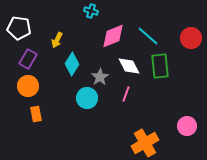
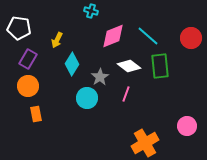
white diamond: rotated 25 degrees counterclockwise
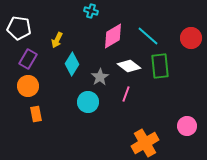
pink diamond: rotated 8 degrees counterclockwise
cyan circle: moved 1 px right, 4 px down
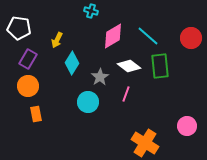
cyan diamond: moved 1 px up
orange cross: rotated 28 degrees counterclockwise
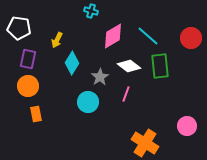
purple rectangle: rotated 18 degrees counterclockwise
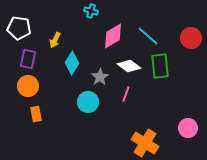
yellow arrow: moved 2 px left
pink circle: moved 1 px right, 2 px down
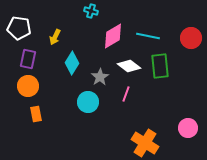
cyan line: rotated 30 degrees counterclockwise
yellow arrow: moved 3 px up
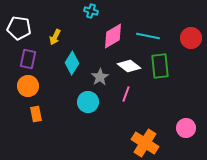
pink circle: moved 2 px left
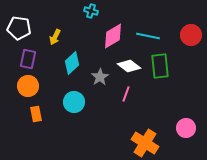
red circle: moved 3 px up
cyan diamond: rotated 15 degrees clockwise
cyan circle: moved 14 px left
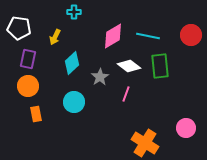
cyan cross: moved 17 px left, 1 px down; rotated 16 degrees counterclockwise
